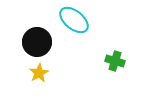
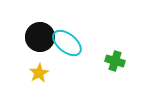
cyan ellipse: moved 7 px left, 23 px down
black circle: moved 3 px right, 5 px up
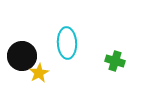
black circle: moved 18 px left, 19 px down
cyan ellipse: rotated 48 degrees clockwise
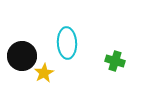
yellow star: moved 5 px right
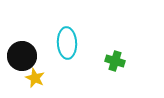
yellow star: moved 9 px left, 5 px down; rotated 18 degrees counterclockwise
